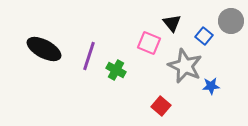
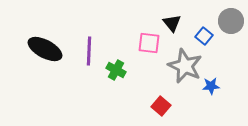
pink square: rotated 15 degrees counterclockwise
black ellipse: moved 1 px right
purple line: moved 5 px up; rotated 16 degrees counterclockwise
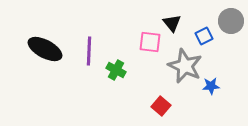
blue square: rotated 24 degrees clockwise
pink square: moved 1 px right, 1 px up
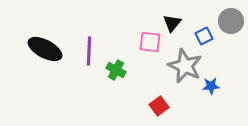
black triangle: rotated 18 degrees clockwise
red square: moved 2 px left; rotated 12 degrees clockwise
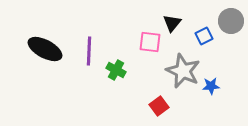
gray star: moved 2 px left, 5 px down
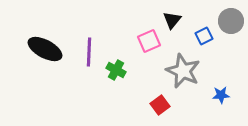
black triangle: moved 3 px up
pink square: moved 1 px left, 1 px up; rotated 30 degrees counterclockwise
purple line: moved 1 px down
blue star: moved 10 px right, 9 px down
red square: moved 1 px right, 1 px up
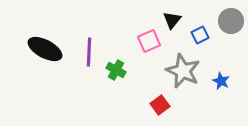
blue square: moved 4 px left, 1 px up
blue star: moved 14 px up; rotated 30 degrees clockwise
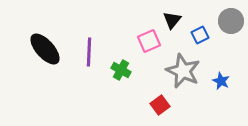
black ellipse: rotated 20 degrees clockwise
green cross: moved 5 px right
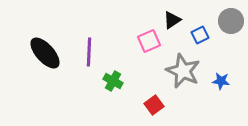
black triangle: rotated 18 degrees clockwise
black ellipse: moved 4 px down
green cross: moved 8 px left, 11 px down
blue star: rotated 18 degrees counterclockwise
red square: moved 6 px left
